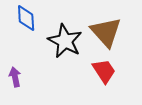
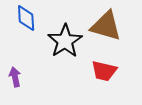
brown triangle: moved 6 px up; rotated 32 degrees counterclockwise
black star: rotated 12 degrees clockwise
red trapezoid: rotated 136 degrees clockwise
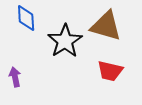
red trapezoid: moved 6 px right
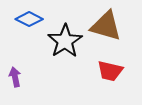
blue diamond: moved 3 px right, 1 px down; rotated 60 degrees counterclockwise
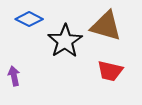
purple arrow: moved 1 px left, 1 px up
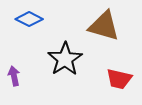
brown triangle: moved 2 px left
black star: moved 18 px down
red trapezoid: moved 9 px right, 8 px down
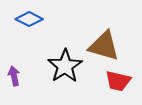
brown triangle: moved 20 px down
black star: moved 7 px down
red trapezoid: moved 1 px left, 2 px down
